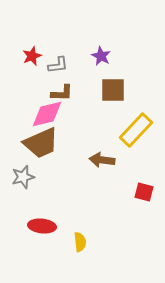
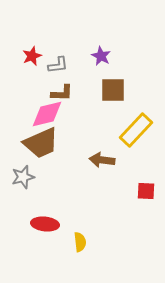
red square: moved 2 px right, 1 px up; rotated 12 degrees counterclockwise
red ellipse: moved 3 px right, 2 px up
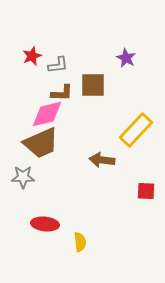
purple star: moved 25 px right, 2 px down
brown square: moved 20 px left, 5 px up
gray star: rotated 15 degrees clockwise
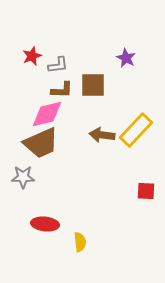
brown L-shape: moved 3 px up
brown arrow: moved 25 px up
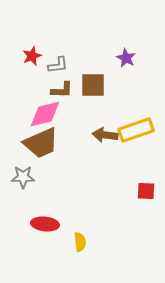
pink diamond: moved 2 px left
yellow rectangle: rotated 28 degrees clockwise
brown arrow: moved 3 px right
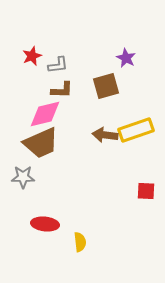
brown square: moved 13 px right, 1 px down; rotated 16 degrees counterclockwise
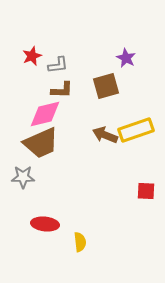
brown arrow: rotated 15 degrees clockwise
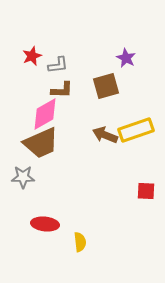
pink diamond: rotated 16 degrees counterclockwise
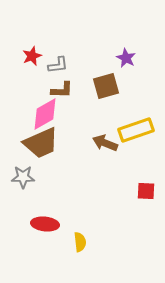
brown arrow: moved 8 px down
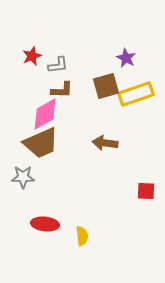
yellow rectangle: moved 36 px up
brown arrow: rotated 15 degrees counterclockwise
yellow semicircle: moved 2 px right, 6 px up
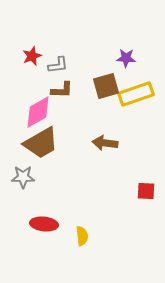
purple star: rotated 24 degrees counterclockwise
pink diamond: moved 7 px left, 2 px up
brown trapezoid: rotated 6 degrees counterclockwise
red ellipse: moved 1 px left
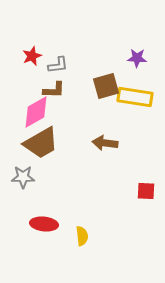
purple star: moved 11 px right
brown L-shape: moved 8 px left
yellow rectangle: moved 1 px left, 3 px down; rotated 28 degrees clockwise
pink diamond: moved 2 px left
